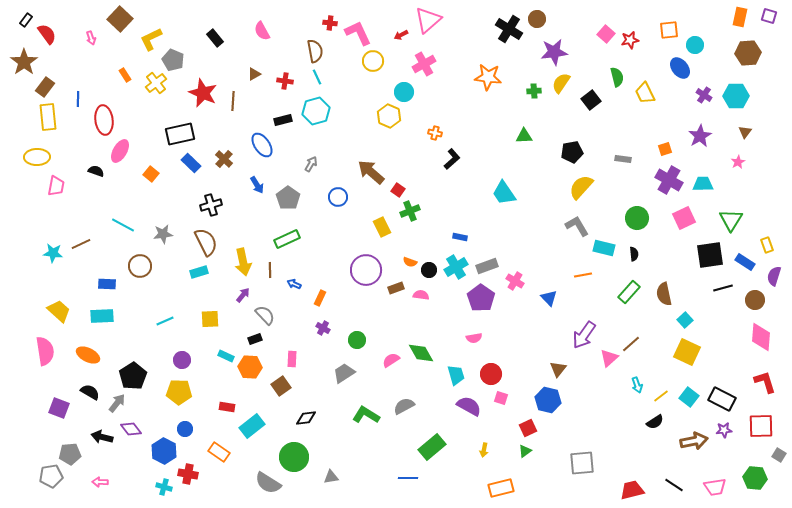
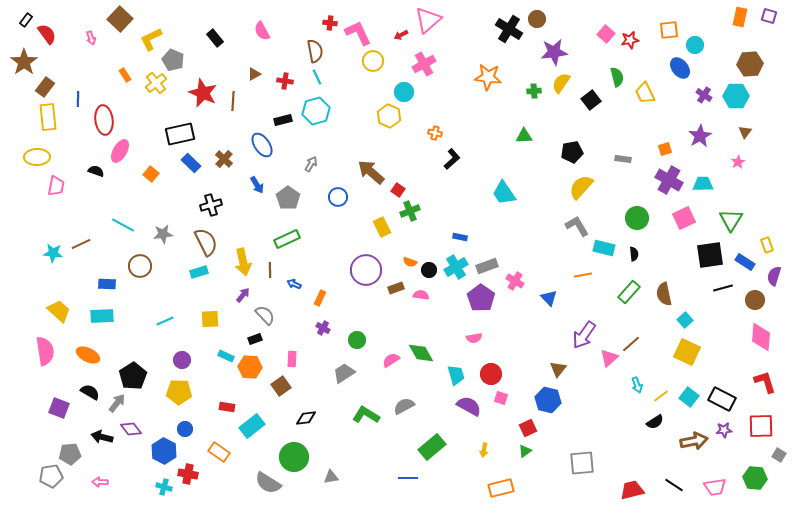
brown hexagon at (748, 53): moved 2 px right, 11 px down
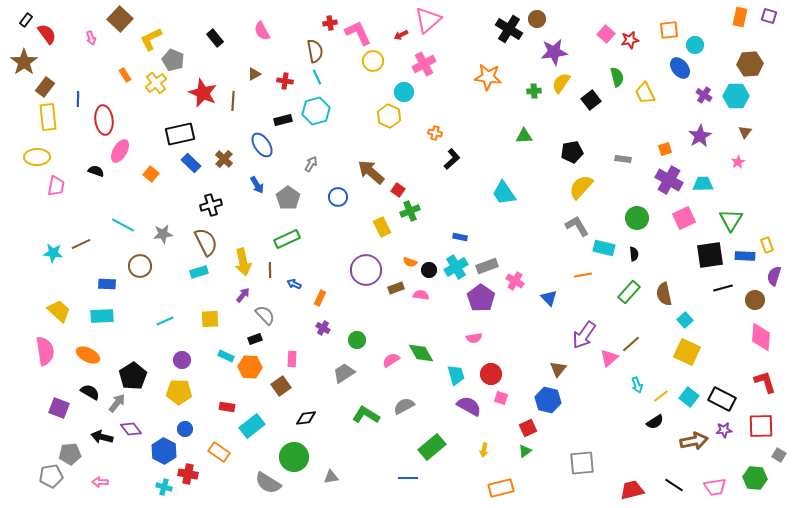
red cross at (330, 23): rotated 16 degrees counterclockwise
blue rectangle at (745, 262): moved 6 px up; rotated 30 degrees counterclockwise
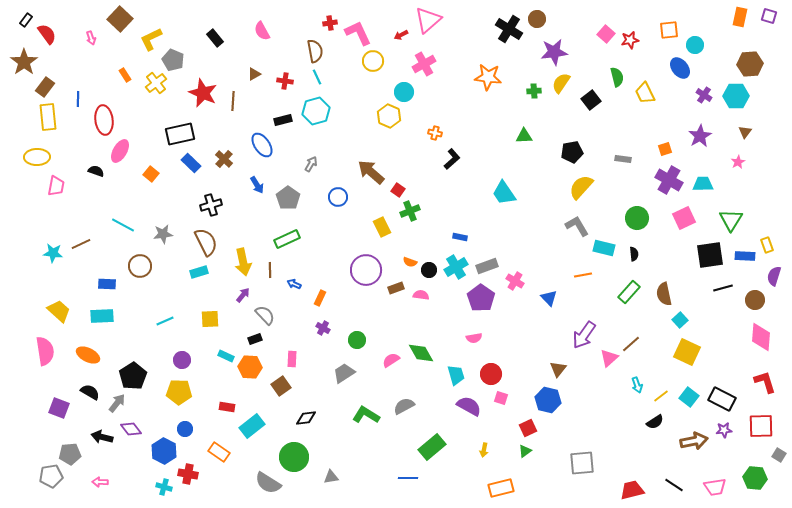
cyan square at (685, 320): moved 5 px left
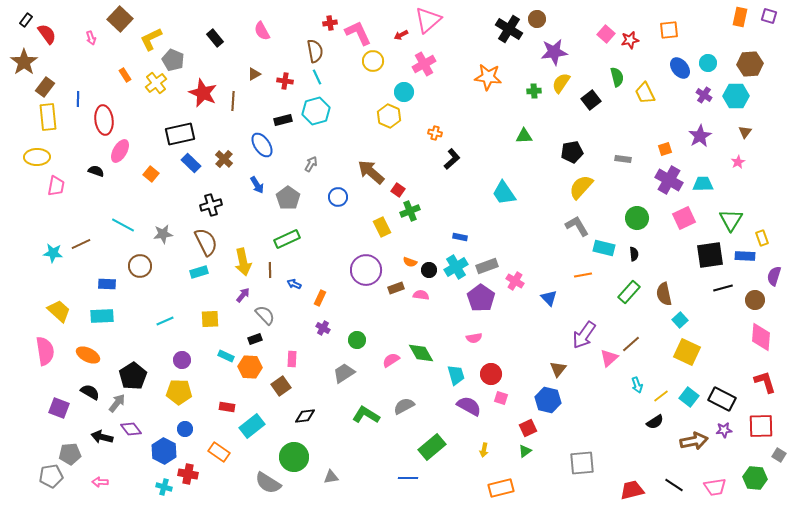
cyan circle at (695, 45): moved 13 px right, 18 px down
yellow rectangle at (767, 245): moved 5 px left, 7 px up
black diamond at (306, 418): moved 1 px left, 2 px up
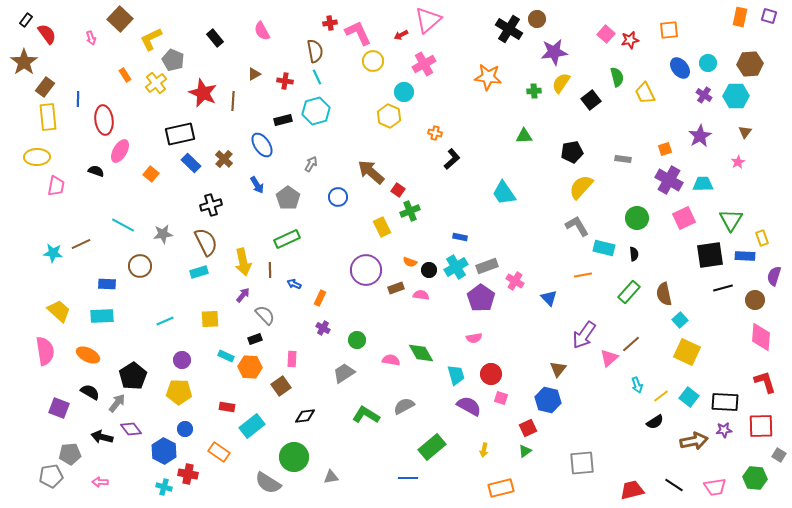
pink semicircle at (391, 360): rotated 42 degrees clockwise
black rectangle at (722, 399): moved 3 px right, 3 px down; rotated 24 degrees counterclockwise
